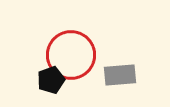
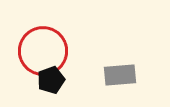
red circle: moved 28 px left, 4 px up
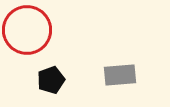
red circle: moved 16 px left, 21 px up
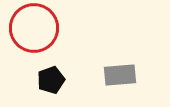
red circle: moved 7 px right, 2 px up
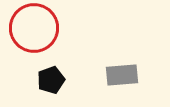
gray rectangle: moved 2 px right
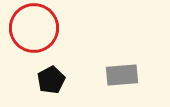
black pentagon: rotated 8 degrees counterclockwise
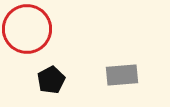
red circle: moved 7 px left, 1 px down
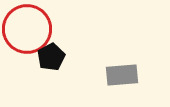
black pentagon: moved 23 px up
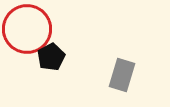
gray rectangle: rotated 68 degrees counterclockwise
